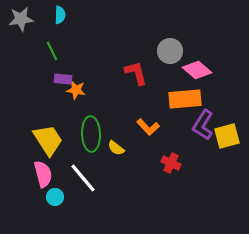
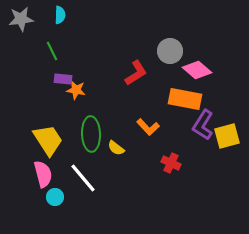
red L-shape: rotated 72 degrees clockwise
orange rectangle: rotated 16 degrees clockwise
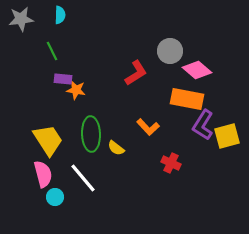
orange rectangle: moved 2 px right
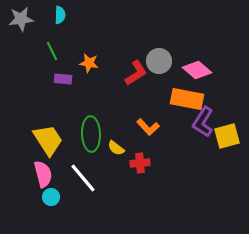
gray circle: moved 11 px left, 10 px down
orange star: moved 13 px right, 27 px up
purple L-shape: moved 3 px up
red cross: moved 31 px left; rotated 30 degrees counterclockwise
cyan circle: moved 4 px left
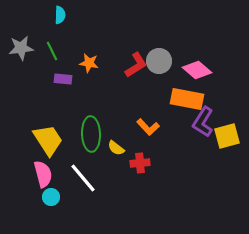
gray star: moved 29 px down
red L-shape: moved 8 px up
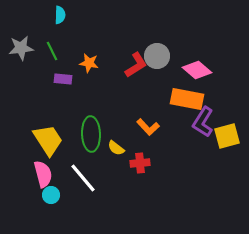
gray circle: moved 2 px left, 5 px up
cyan circle: moved 2 px up
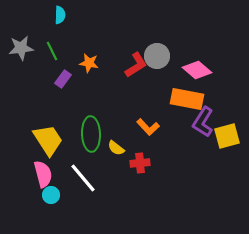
purple rectangle: rotated 60 degrees counterclockwise
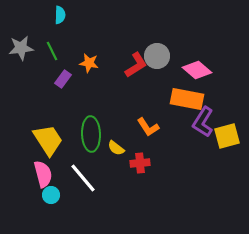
orange L-shape: rotated 10 degrees clockwise
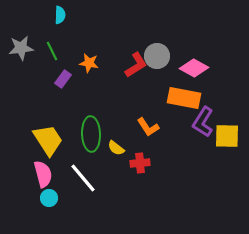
pink diamond: moved 3 px left, 2 px up; rotated 12 degrees counterclockwise
orange rectangle: moved 3 px left, 1 px up
yellow square: rotated 16 degrees clockwise
cyan circle: moved 2 px left, 3 px down
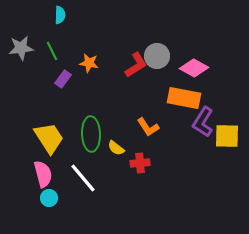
yellow trapezoid: moved 1 px right, 2 px up
